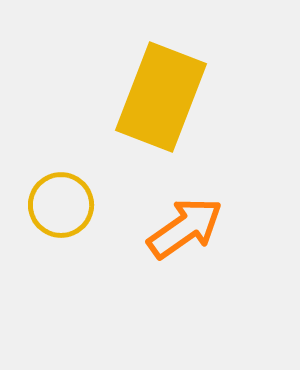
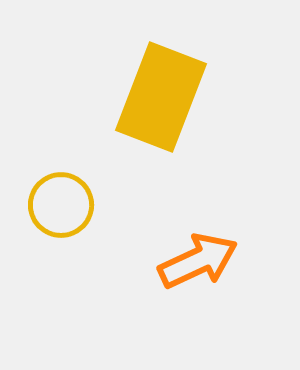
orange arrow: moved 13 px right, 33 px down; rotated 10 degrees clockwise
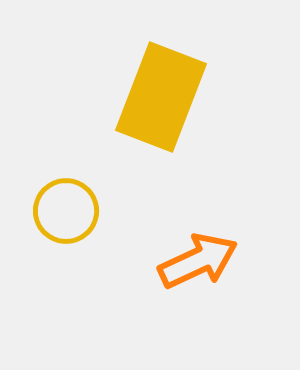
yellow circle: moved 5 px right, 6 px down
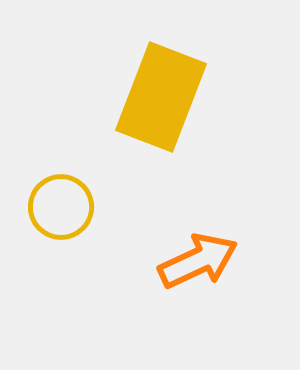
yellow circle: moved 5 px left, 4 px up
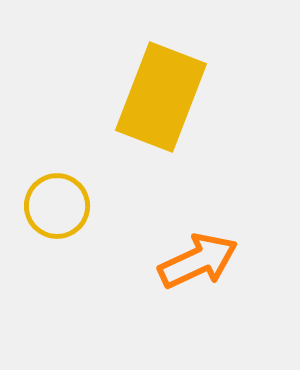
yellow circle: moved 4 px left, 1 px up
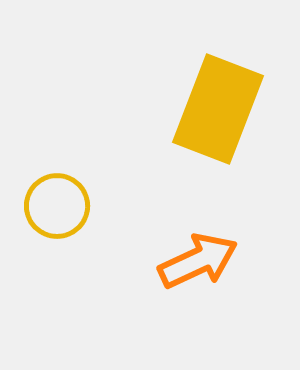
yellow rectangle: moved 57 px right, 12 px down
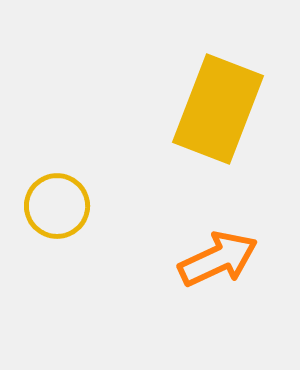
orange arrow: moved 20 px right, 2 px up
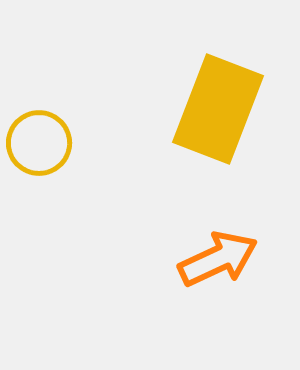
yellow circle: moved 18 px left, 63 px up
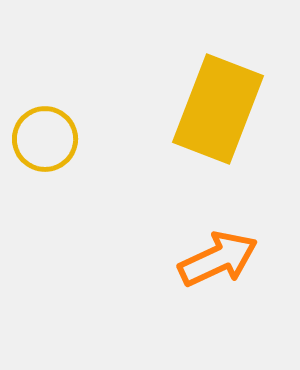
yellow circle: moved 6 px right, 4 px up
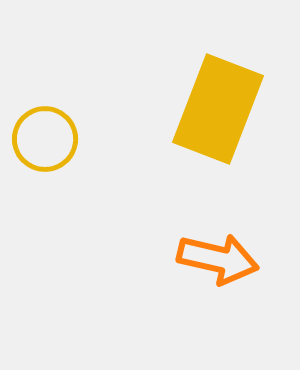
orange arrow: rotated 38 degrees clockwise
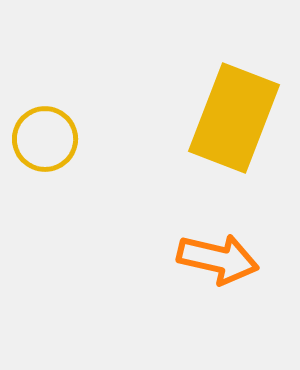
yellow rectangle: moved 16 px right, 9 px down
